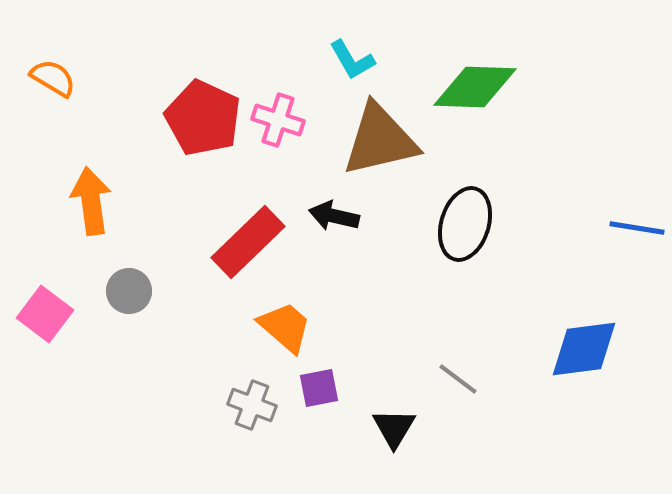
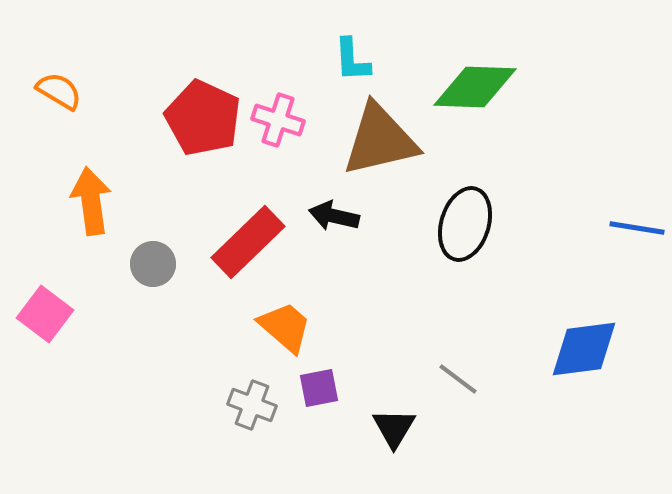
cyan L-shape: rotated 27 degrees clockwise
orange semicircle: moved 6 px right, 13 px down
gray circle: moved 24 px right, 27 px up
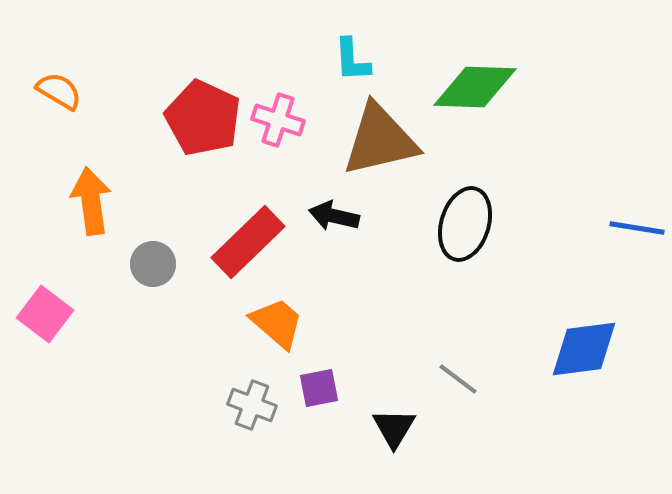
orange trapezoid: moved 8 px left, 4 px up
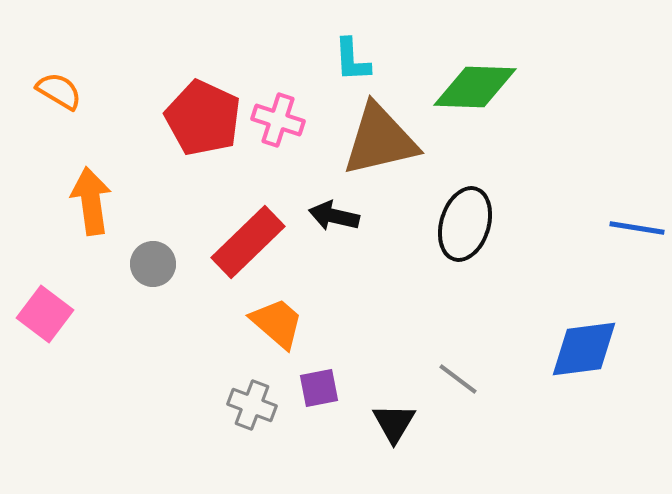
black triangle: moved 5 px up
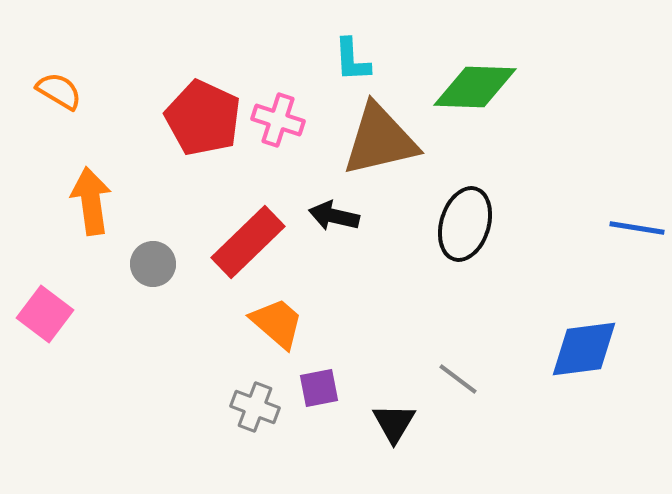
gray cross: moved 3 px right, 2 px down
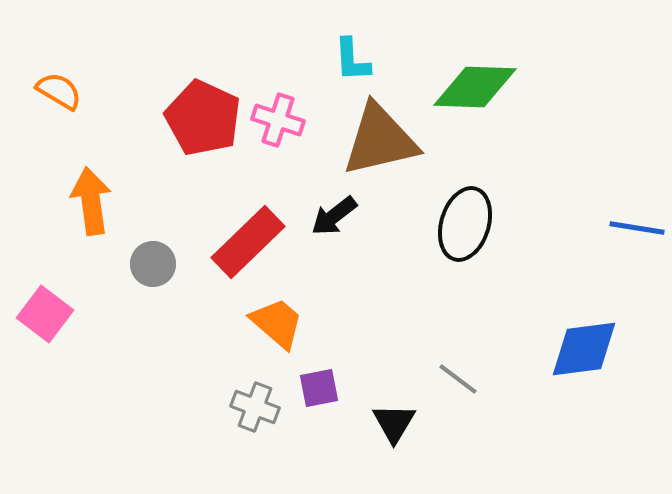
black arrow: rotated 51 degrees counterclockwise
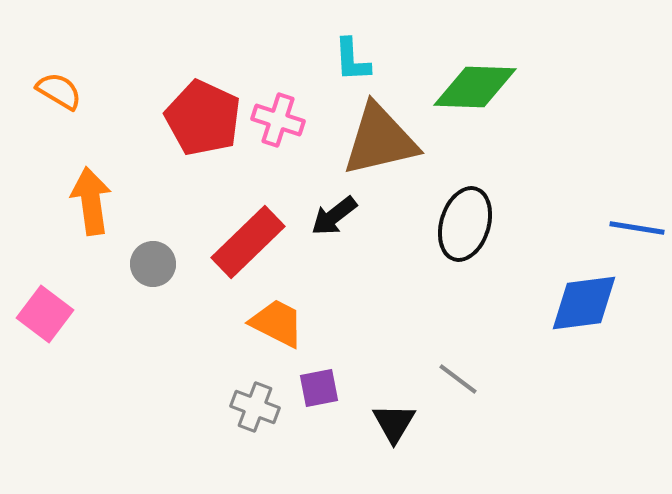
orange trapezoid: rotated 14 degrees counterclockwise
blue diamond: moved 46 px up
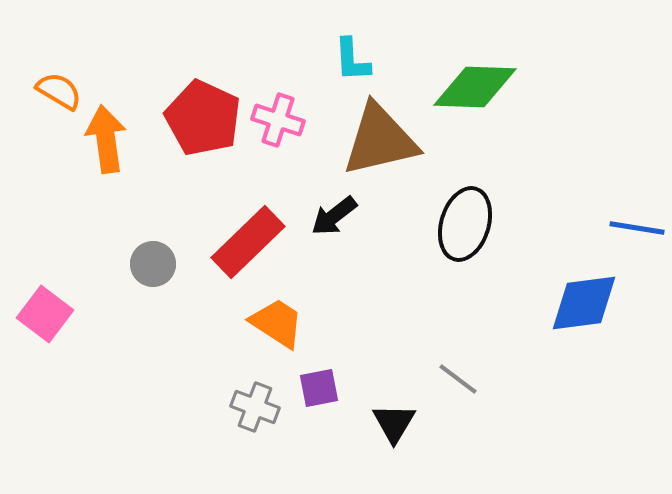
orange arrow: moved 15 px right, 62 px up
orange trapezoid: rotated 6 degrees clockwise
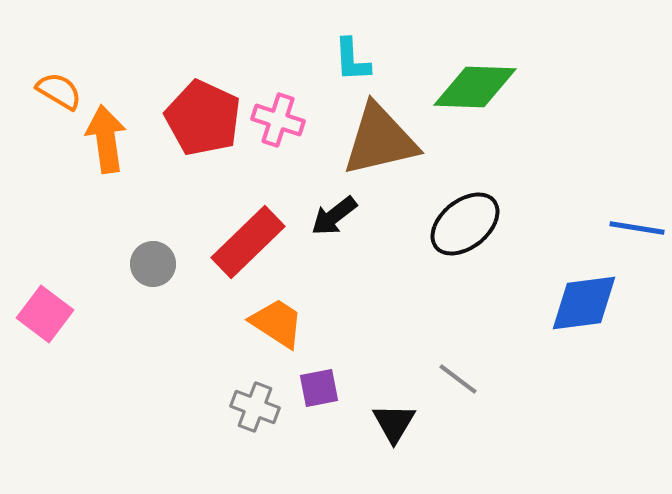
black ellipse: rotated 34 degrees clockwise
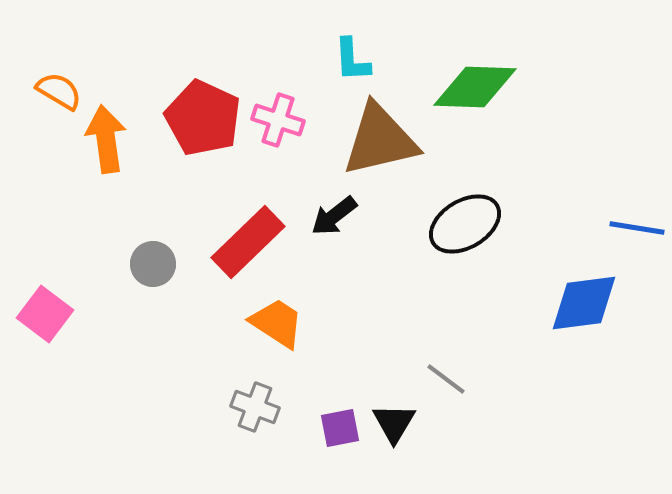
black ellipse: rotated 8 degrees clockwise
gray line: moved 12 px left
purple square: moved 21 px right, 40 px down
